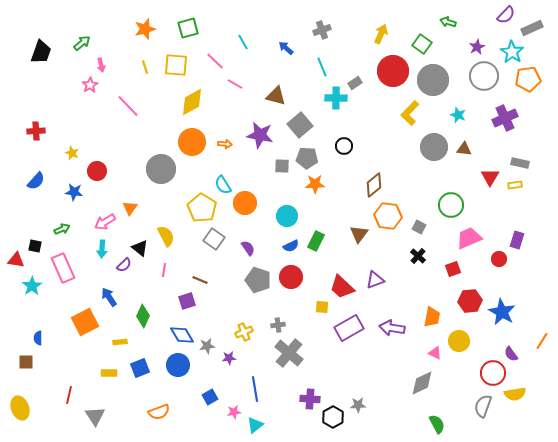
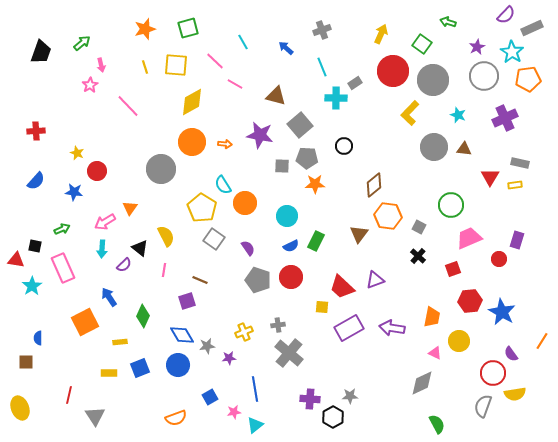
yellow star at (72, 153): moved 5 px right
gray star at (358, 405): moved 8 px left, 9 px up
orange semicircle at (159, 412): moved 17 px right, 6 px down
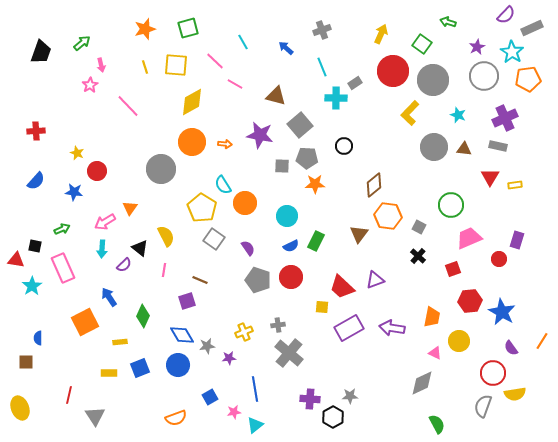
gray rectangle at (520, 163): moved 22 px left, 17 px up
purple semicircle at (511, 354): moved 6 px up
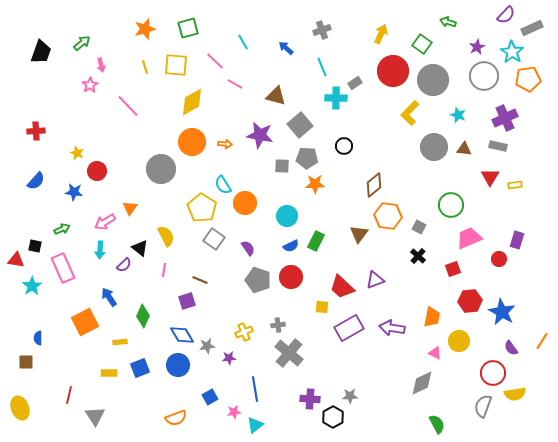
cyan arrow at (102, 249): moved 2 px left, 1 px down
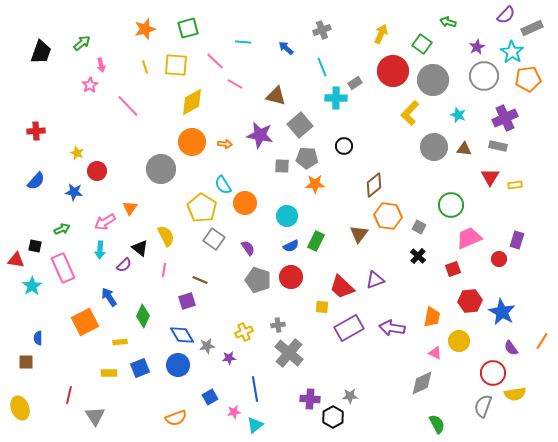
cyan line at (243, 42): rotated 56 degrees counterclockwise
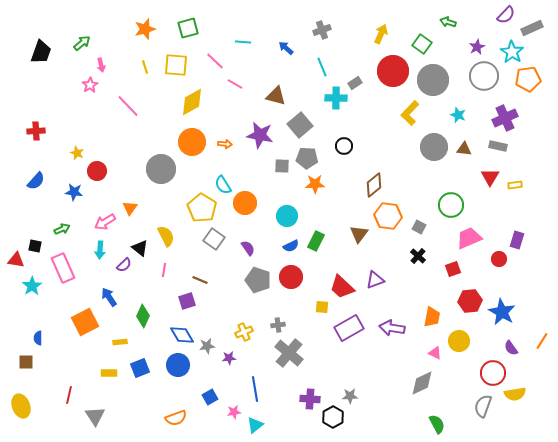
yellow ellipse at (20, 408): moved 1 px right, 2 px up
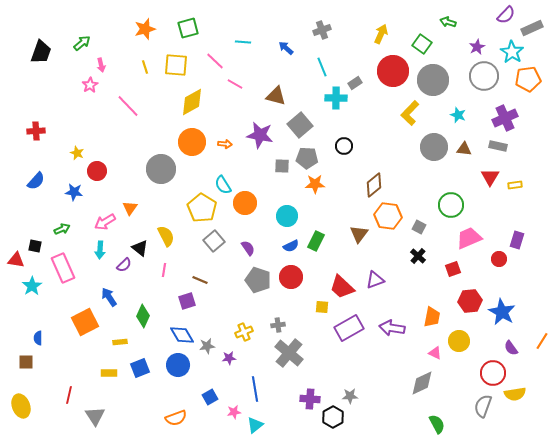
gray square at (214, 239): moved 2 px down; rotated 15 degrees clockwise
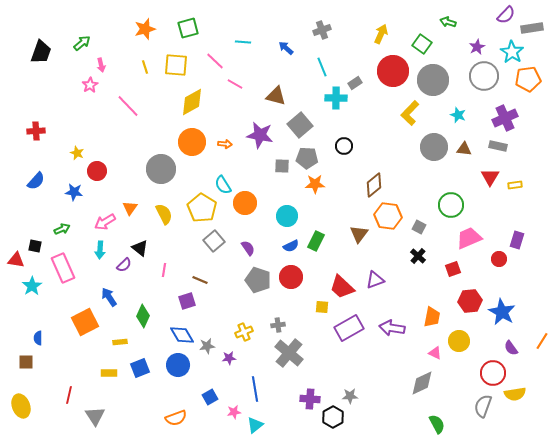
gray rectangle at (532, 28): rotated 15 degrees clockwise
yellow semicircle at (166, 236): moved 2 px left, 22 px up
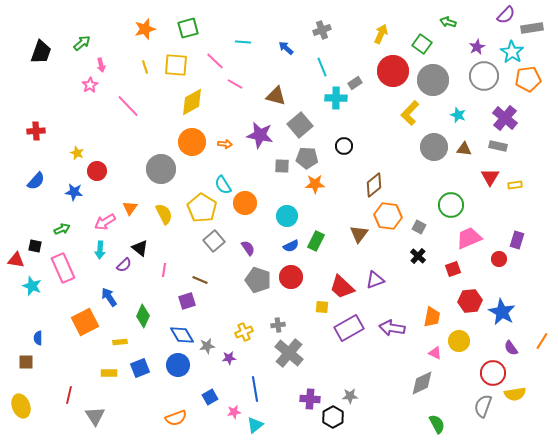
purple cross at (505, 118): rotated 25 degrees counterclockwise
cyan star at (32, 286): rotated 18 degrees counterclockwise
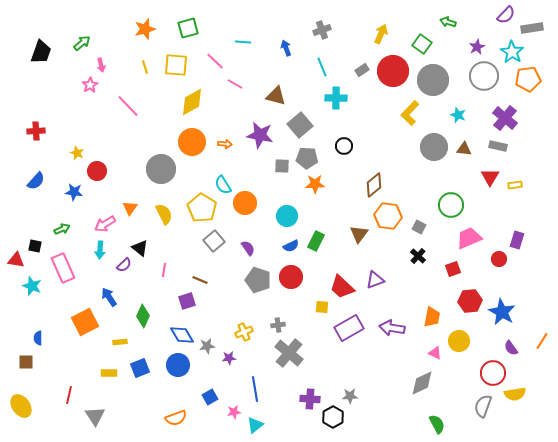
blue arrow at (286, 48): rotated 28 degrees clockwise
gray rectangle at (355, 83): moved 7 px right, 13 px up
pink arrow at (105, 222): moved 2 px down
yellow ellipse at (21, 406): rotated 15 degrees counterclockwise
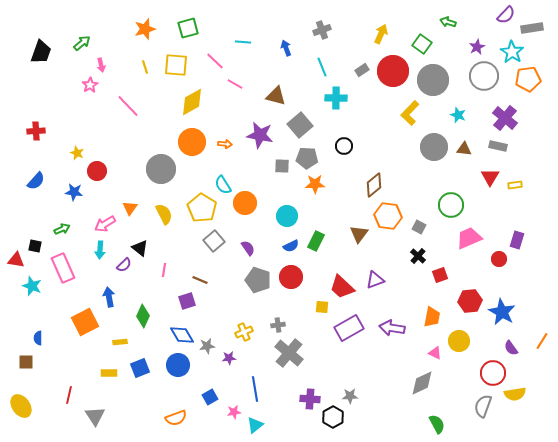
red square at (453, 269): moved 13 px left, 6 px down
blue arrow at (109, 297): rotated 24 degrees clockwise
